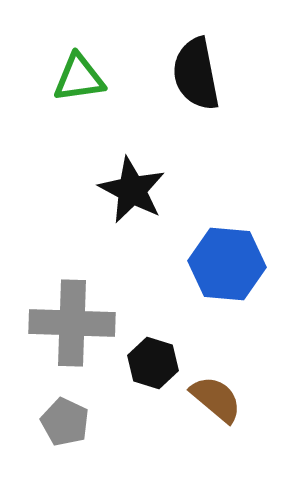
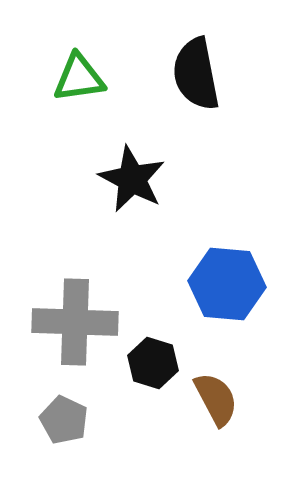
black star: moved 11 px up
blue hexagon: moved 20 px down
gray cross: moved 3 px right, 1 px up
brown semicircle: rotated 22 degrees clockwise
gray pentagon: moved 1 px left, 2 px up
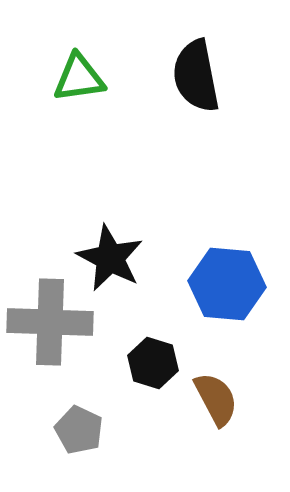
black semicircle: moved 2 px down
black star: moved 22 px left, 79 px down
gray cross: moved 25 px left
gray pentagon: moved 15 px right, 10 px down
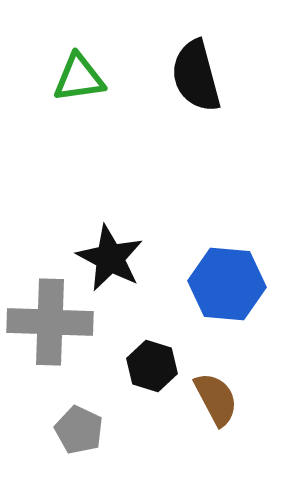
black semicircle: rotated 4 degrees counterclockwise
black hexagon: moved 1 px left, 3 px down
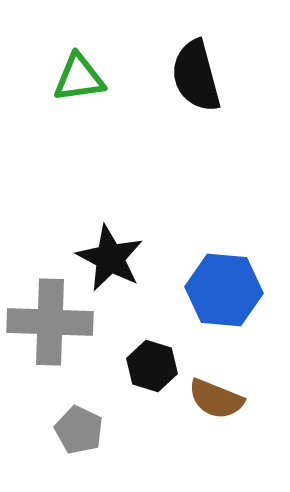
blue hexagon: moved 3 px left, 6 px down
brown semicircle: rotated 140 degrees clockwise
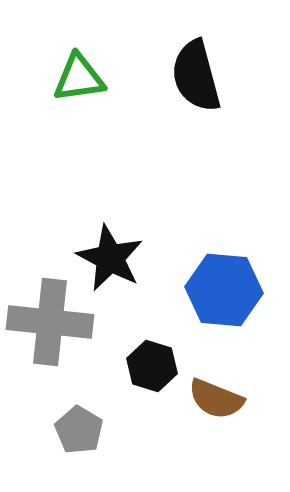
gray cross: rotated 4 degrees clockwise
gray pentagon: rotated 6 degrees clockwise
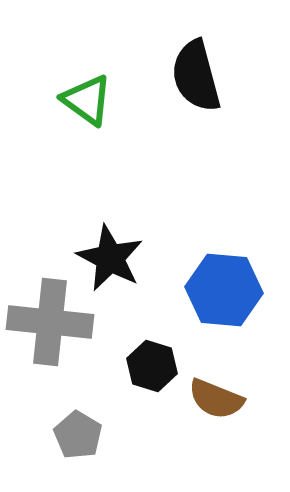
green triangle: moved 8 px right, 22 px down; rotated 44 degrees clockwise
gray pentagon: moved 1 px left, 5 px down
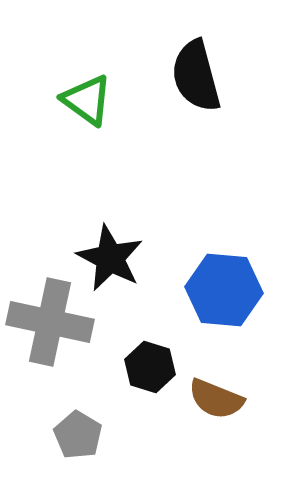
gray cross: rotated 6 degrees clockwise
black hexagon: moved 2 px left, 1 px down
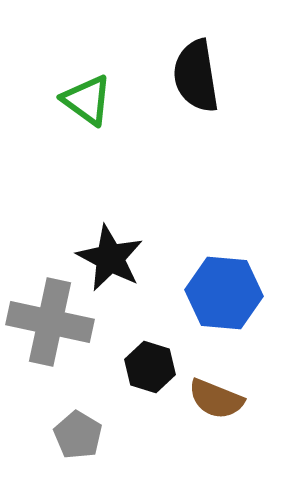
black semicircle: rotated 6 degrees clockwise
blue hexagon: moved 3 px down
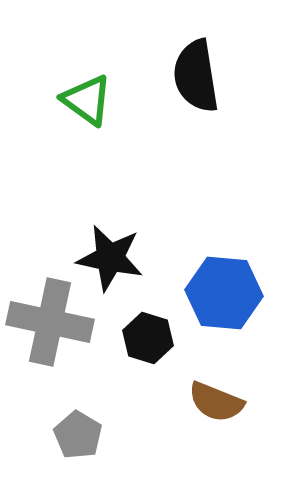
black star: rotated 16 degrees counterclockwise
black hexagon: moved 2 px left, 29 px up
brown semicircle: moved 3 px down
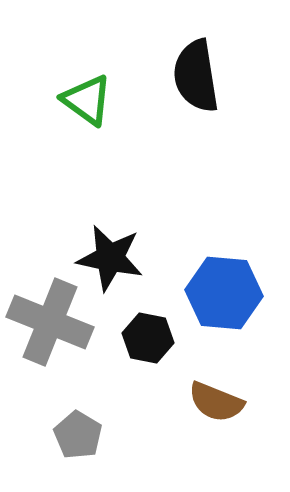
gray cross: rotated 10 degrees clockwise
black hexagon: rotated 6 degrees counterclockwise
